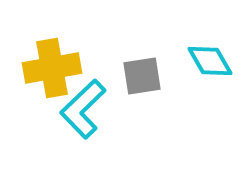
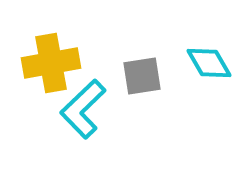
cyan diamond: moved 1 px left, 2 px down
yellow cross: moved 1 px left, 5 px up
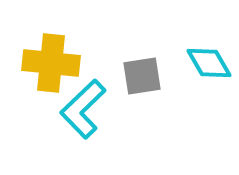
yellow cross: rotated 16 degrees clockwise
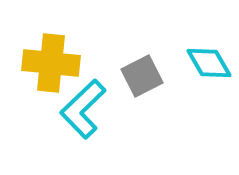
gray square: rotated 18 degrees counterclockwise
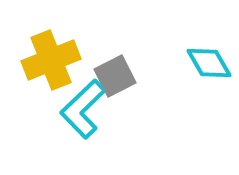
yellow cross: moved 3 px up; rotated 28 degrees counterclockwise
gray square: moved 27 px left
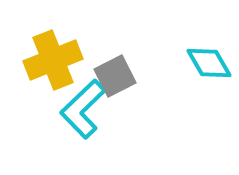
yellow cross: moved 2 px right
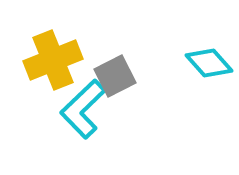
cyan diamond: rotated 12 degrees counterclockwise
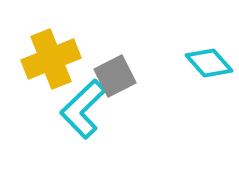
yellow cross: moved 2 px left, 1 px up
